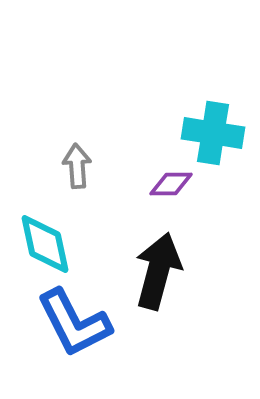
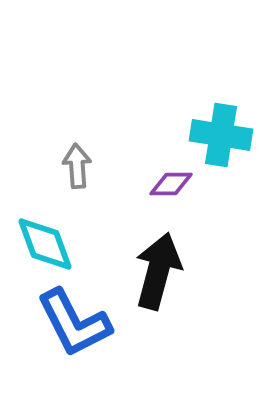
cyan cross: moved 8 px right, 2 px down
cyan diamond: rotated 8 degrees counterclockwise
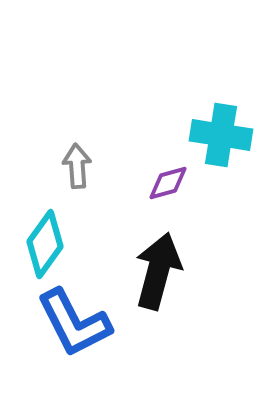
purple diamond: moved 3 px left, 1 px up; rotated 15 degrees counterclockwise
cyan diamond: rotated 56 degrees clockwise
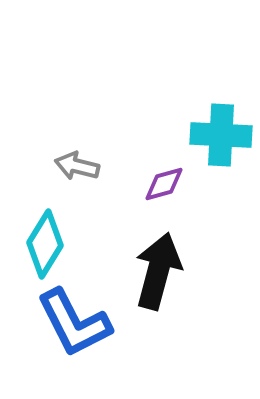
cyan cross: rotated 6 degrees counterclockwise
gray arrow: rotated 72 degrees counterclockwise
purple diamond: moved 4 px left, 1 px down
cyan diamond: rotated 4 degrees counterclockwise
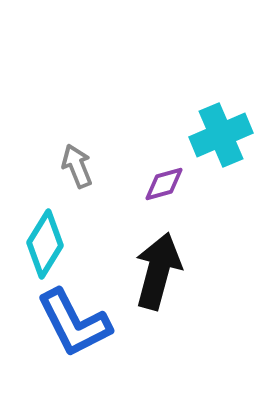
cyan cross: rotated 26 degrees counterclockwise
gray arrow: rotated 54 degrees clockwise
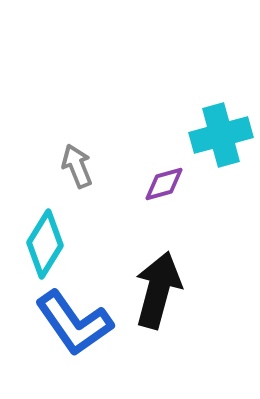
cyan cross: rotated 8 degrees clockwise
black arrow: moved 19 px down
blue L-shape: rotated 8 degrees counterclockwise
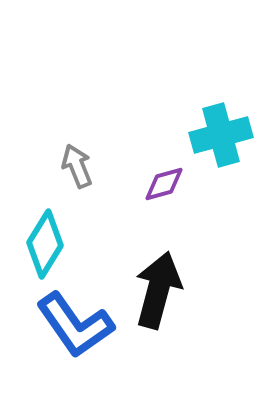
blue L-shape: moved 1 px right, 2 px down
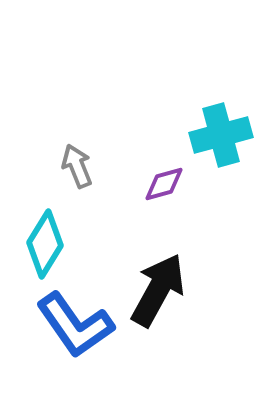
black arrow: rotated 14 degrees clockwise
